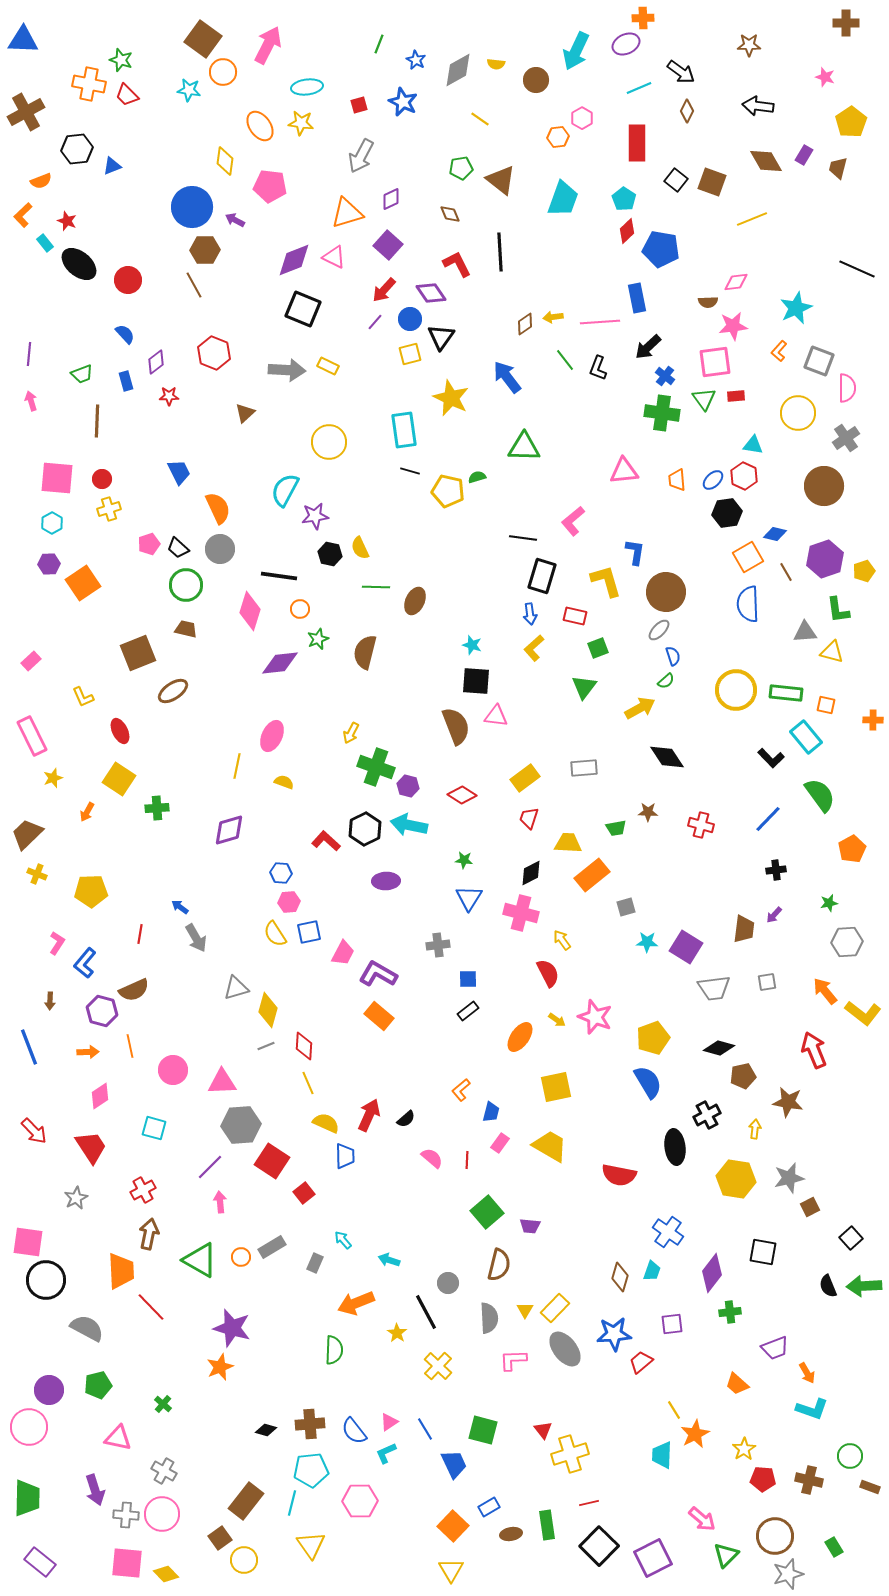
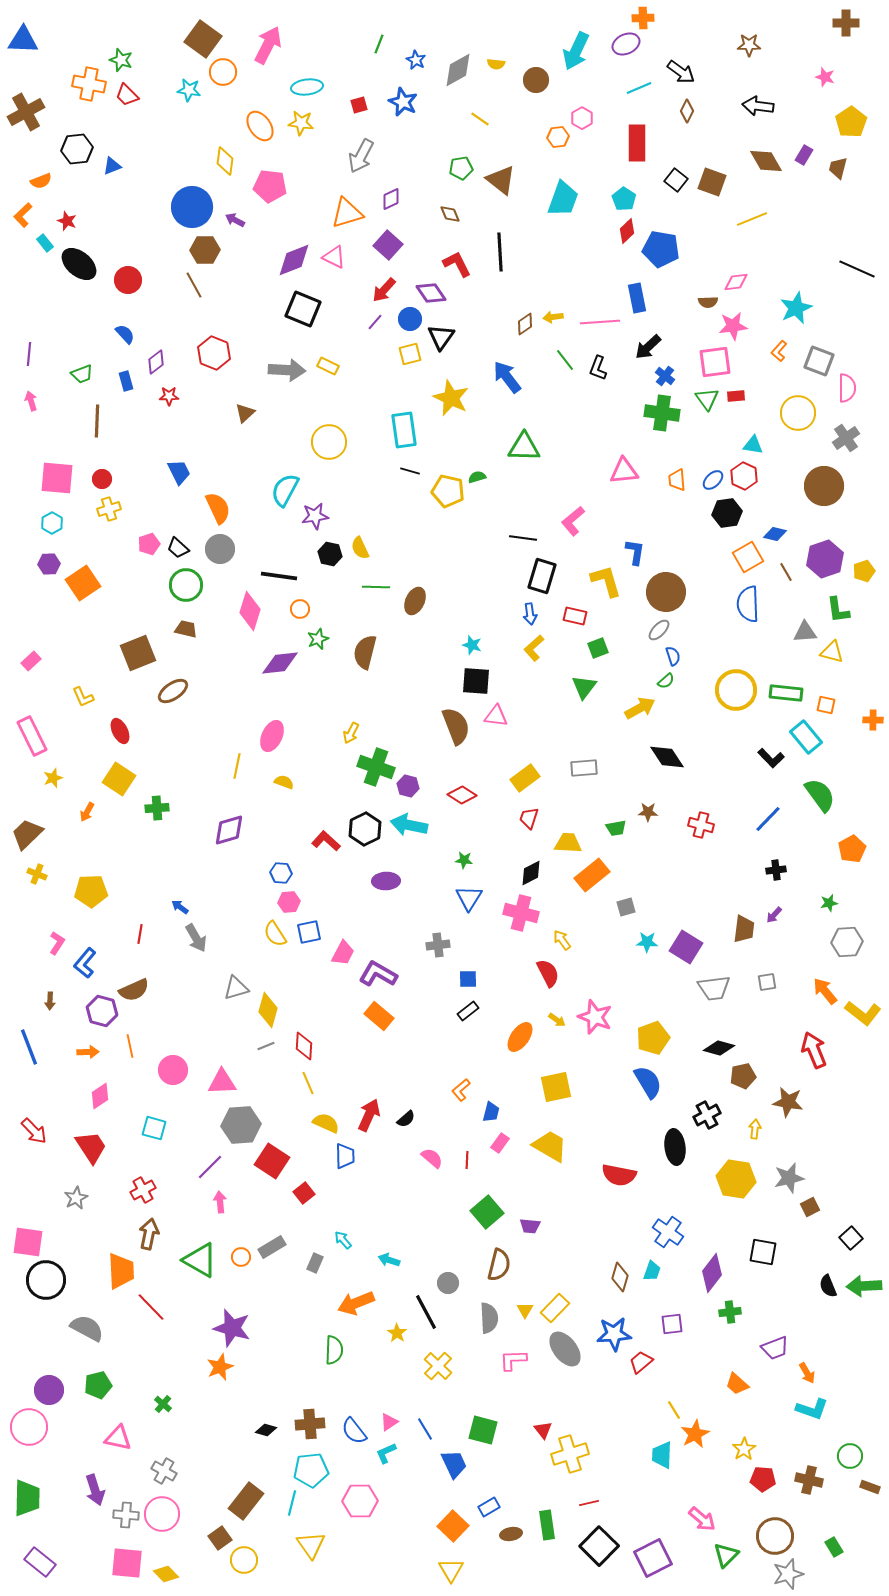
green triangle at (704, 399): moved 3 px right
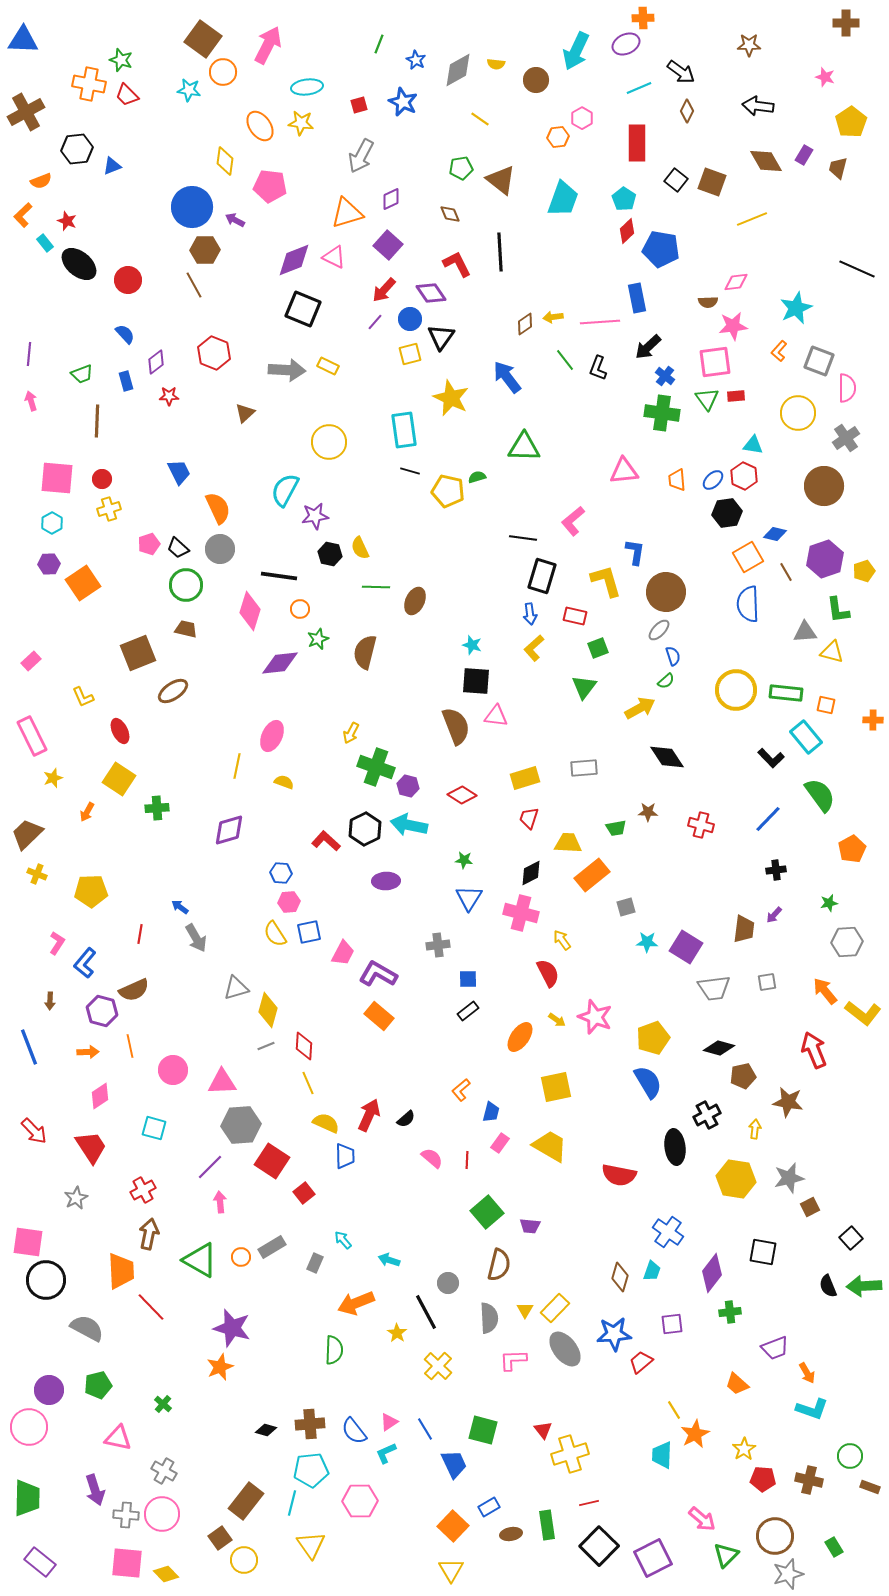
yellow rectangle at (525, 778): rotated 20 degrees clockwise
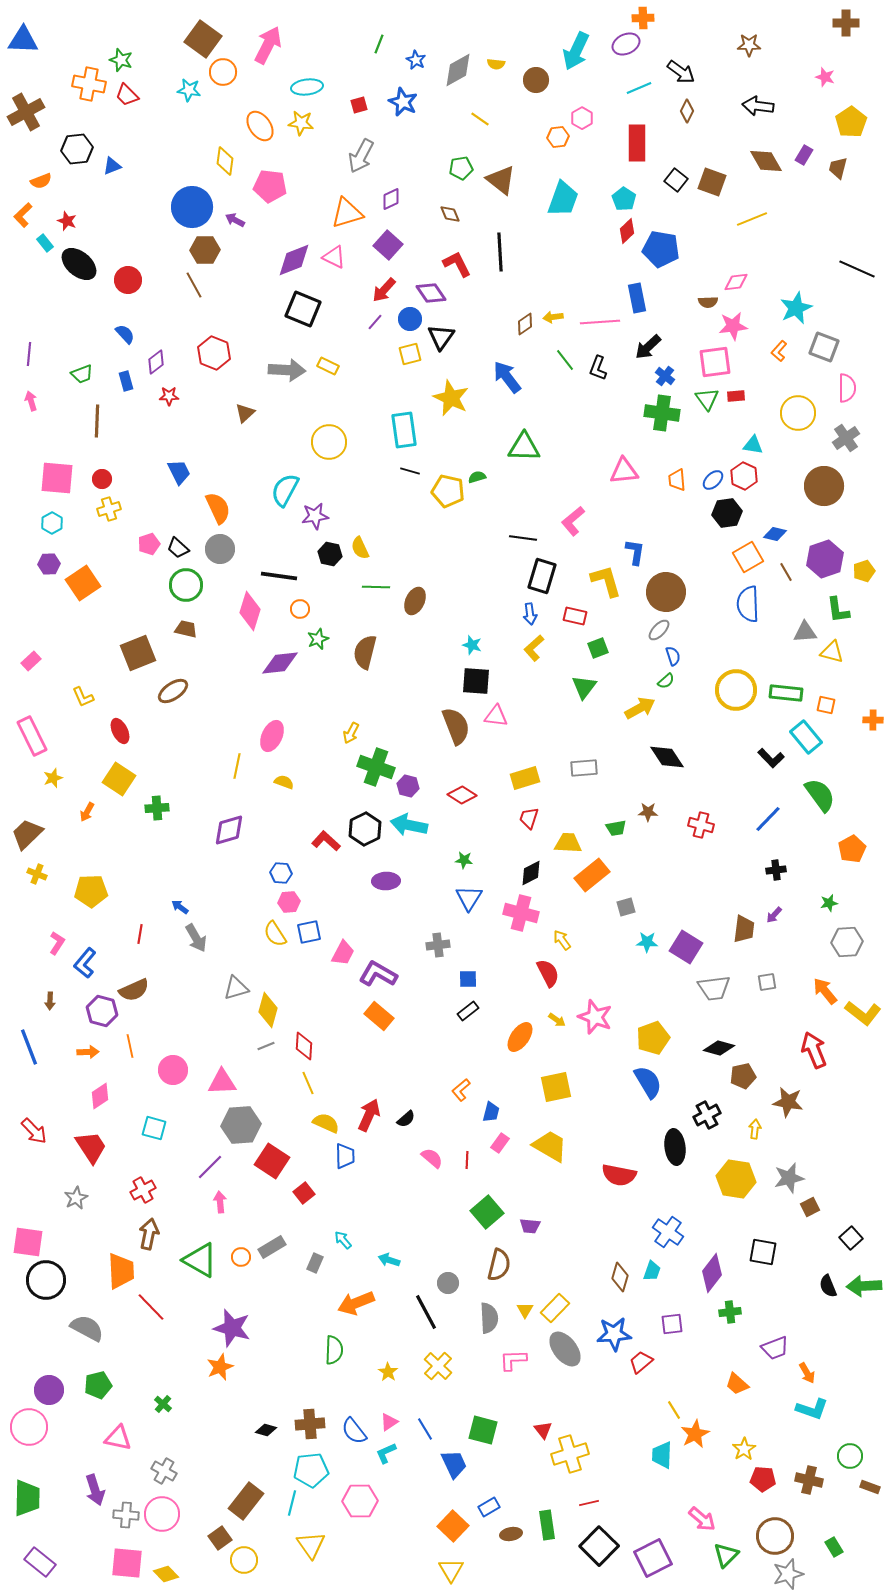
gray square at (819, 361): moved 5 px right, 14 px up
yellow star at (397, 1333): moved 9 px left, 39 px down
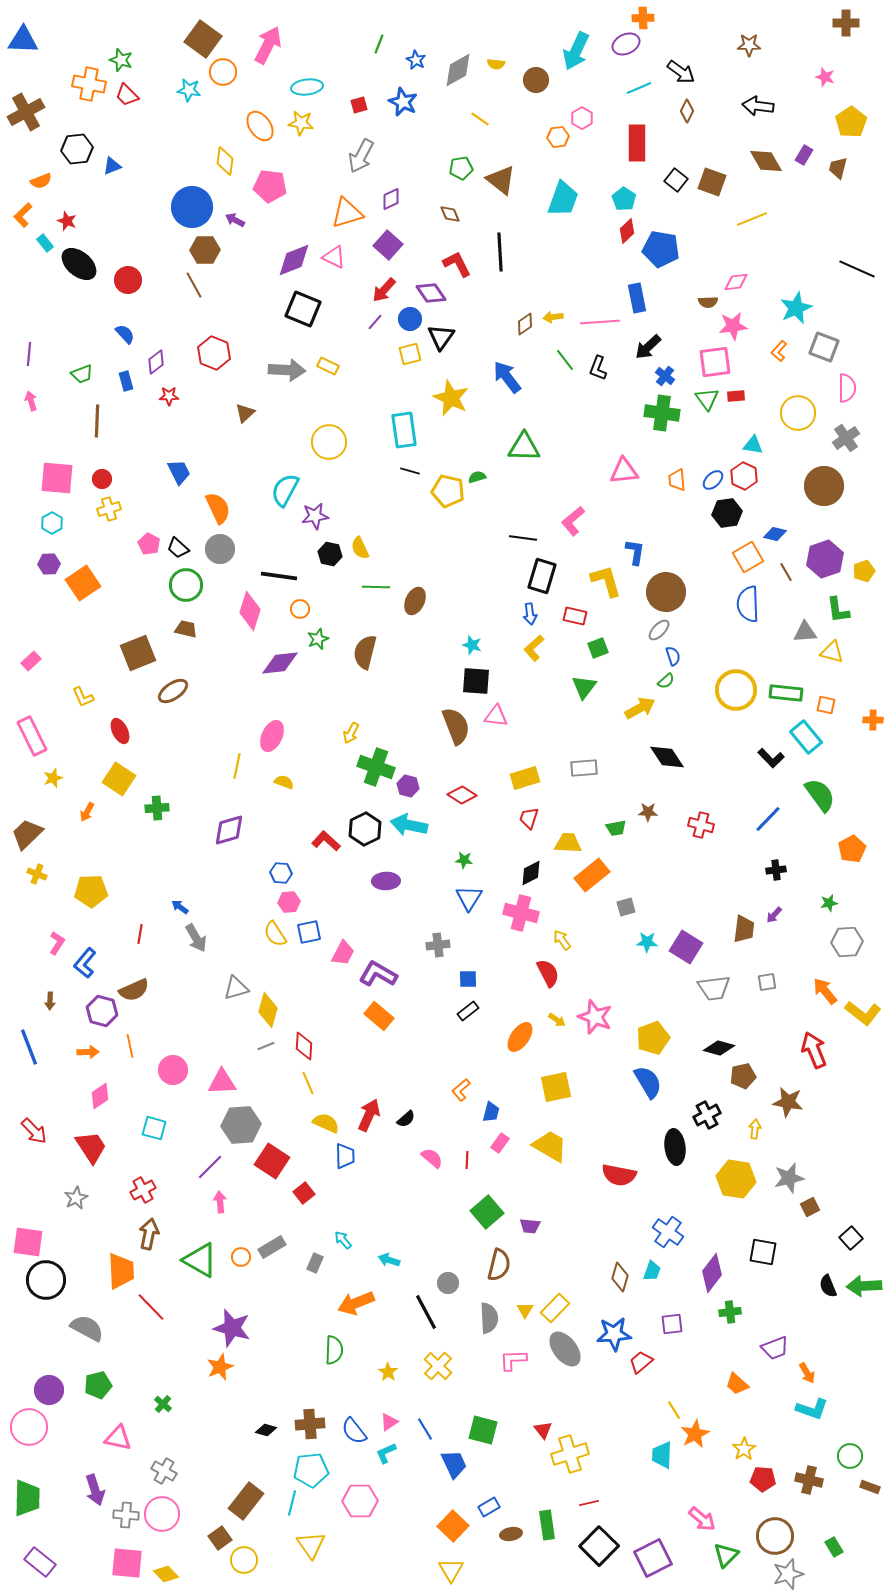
pink pentagon at (149, 544): rotated 25 degrees counterclockwise
